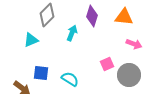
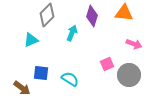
orange triangle: moved 4 px up
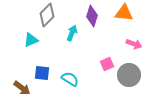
blue square: moved 1 px right
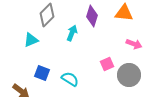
blue square: rotated 14 degrees clockwise
brown arrow: moved 1 px left, 3 px down
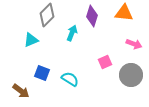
pink square: moved 2 px left, 2 px up
gray circle: moved 2 px right
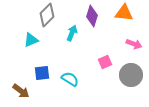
blue square: rotated 28 degrees counterclockwise
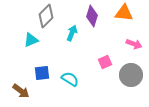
gray diamond: moved 1 px left, 1 px down
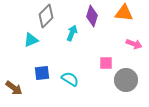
pink square: moved 1 px right, 1 px down; rotated 24 degrees clockwise
gray circle: moved 5 px left, 5 px down
brown arrow: moved 7 px left, 3 px up
